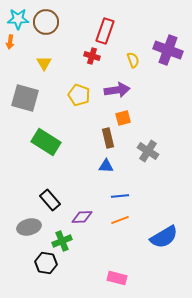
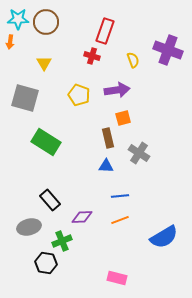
gray cross: moved 9 px left, 2 px down
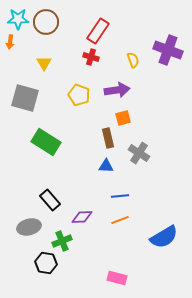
red rectangle: moved 7 px left; rotated 15 degrees clockwise
red cross: moved 1 px left, 1 px down
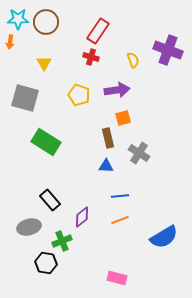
purple diamond: rotated 35 degrees counterclockwise
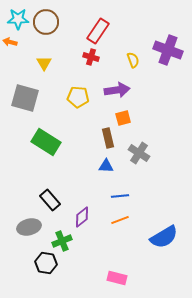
orange arrow: rotated 96 degrees clockwise
yellow pentagon: moved 1 px left, 2 px down; rotated 15 degrees counterclockwise
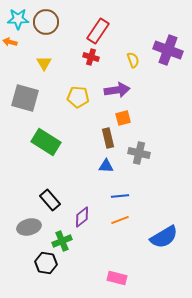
gray cross: rotated 20 degrees counterclockwise
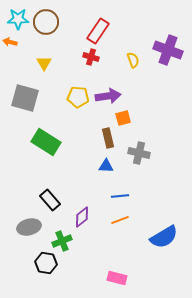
purple arrow: moved 9 px left, 6 px down
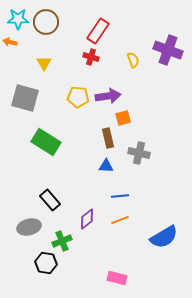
purple diamond: moved 5 px right, 2 px down
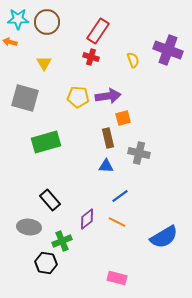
brown circle: moved 1 px right
green rectangle: rotated 48 degrees counterclockwise
blue line: rotated 30 degrees counterclockwise
orange line: moved 3 px left, 2 px down; rotated 48 degrees clockwise
gray ellipse: rotated 20 degrees clockwise
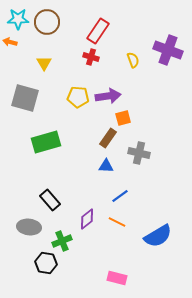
brown rectangle: rotated 48 degrees clockwise
blue semicircle: moved 6 px left, 1 px up
